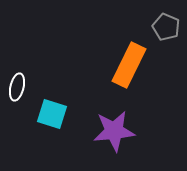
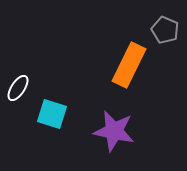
gray pentagon: moved 1 px left, 3 px down
white ellipse: moved 1 px right, 1 px down; rotated 20 degrees clockwise
purple star: rotated 18 degrees clockwise
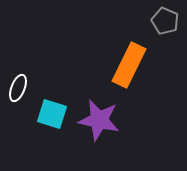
gray pentagon: moved 9 px up
white ellipse: rotated 12 degrees counterclockwise
purple star: moved 15 px left, 11 px up
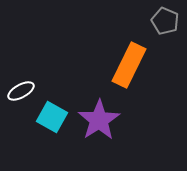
white ellipse: moved 3 px right, 3 px down; rotated 40 degrees clockwise
cyan square: moved 3 px down; rotated 12 degrees clockwise
purple star: rotated 27 degrees clockwise
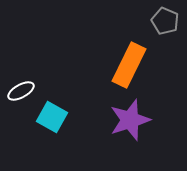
purple star: moved 31 px right; rotated 15 degrees clockwise
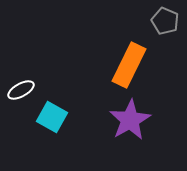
white ellipse: moved 1 px up
purple star: rotated 12 degrees counterclockwise
